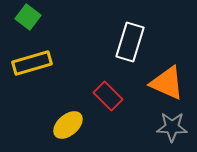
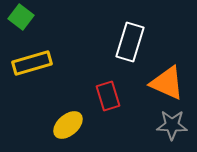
green square: moved 7 px left
red rectangle: rotated 28 degrees clockwise
gray star: moved 2 px up
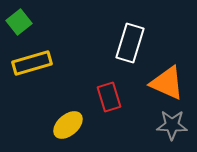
green square: moved 2 px left, 5 px down; rotated 15 degrees clockwise
white rectangle: moved 1 px down
red rectangle: moved 1 px right, 1 px down
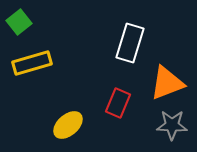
orange triangle: rotated 45 degrees counterclockwise
red rectangle: moved 9 px right, 6 px down; rotated 40 degrees clockwise
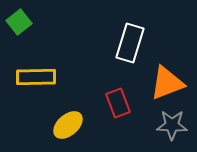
yellow rectangle: moved 4 px right, 14 px down; rotated 15 degrees clockwise
red rectangle: rotated 44 degrees counterclockwise
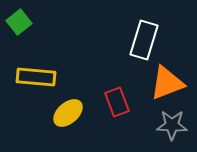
white rectangle: moved 14 px right, 3 px up
yellow rectangle: rotated 6 degrees clockwise
red rectangle: moved 1 px left, 1 px up
yellow ellipse: moved 12 px up
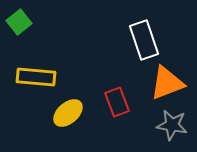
white rectangle: rotated 36 degrees counterclockwise
gray star: rotated 8 degrees clockwise
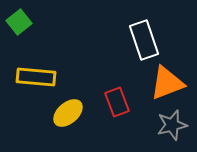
gray star: rotated 24 degrees counterclockwise
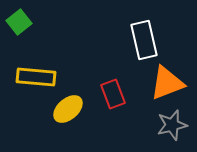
white rectangle: rotated 6 degrees clockwise
red rectangle: moved 4 px left, 8 px up
yellow ellipse: moved 4 px up
